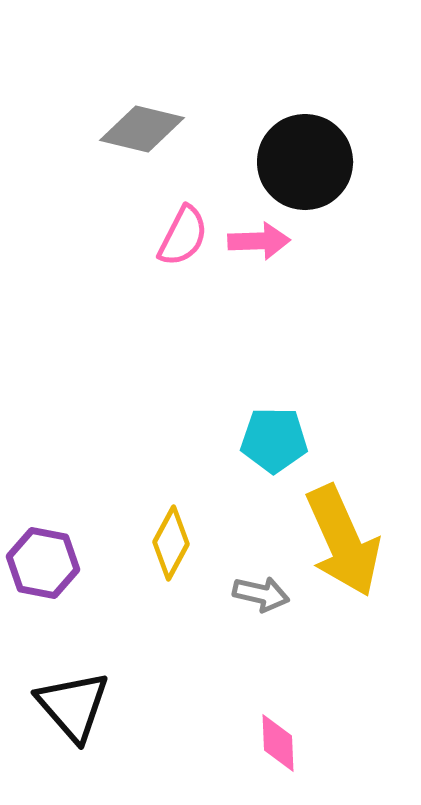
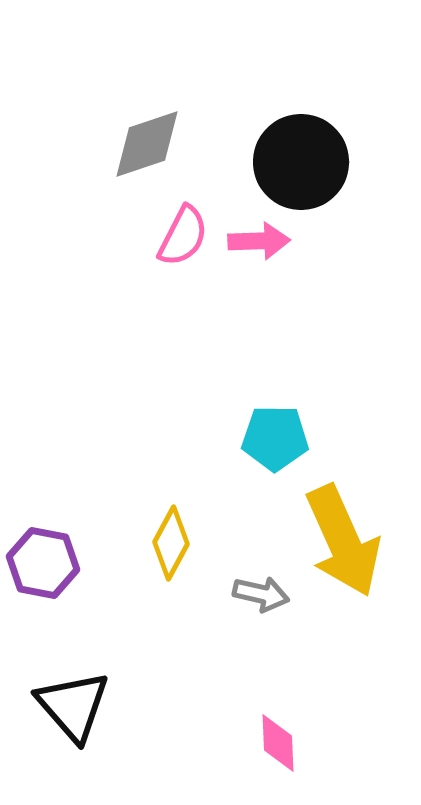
gray diamond: moved 5 px right, 15 px down; rotated 32 degrees counterclockwise
black circle: moved 4 px left
cyan pentagon: moved 1 px right, 2 px up
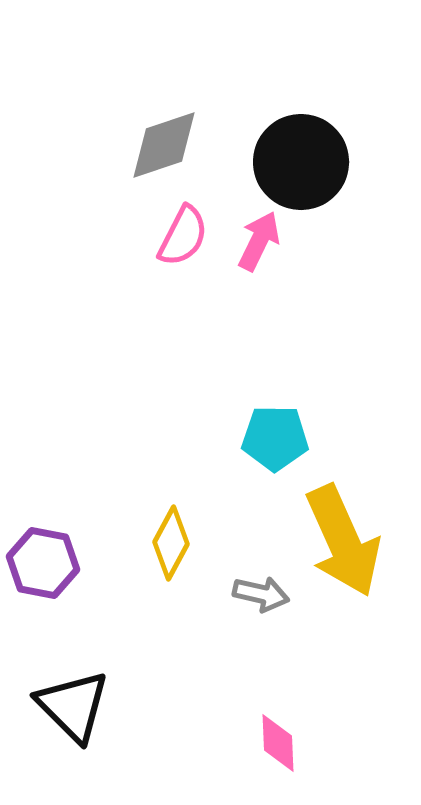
gray diamond: moved 17 px right, 1 px down
pink arrow: rotated 62 degrees counterclockwise
black triangle: rotated 4 degrees counterclockwise
